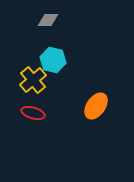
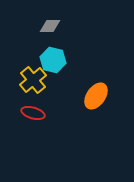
gray diamond: moved 2 px right, 6 px down
orange ellipse: moved 10 px up
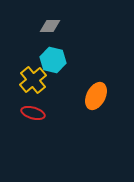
orange ellipse: rotated 8 degrees counterclockwise
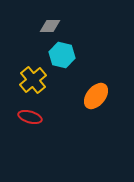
cyan hexagon: moved 9 px right, 5 px up
orange ellipse: rotated 12 degrees clockwise
red ellipse: moved 3 px left, 4 px down
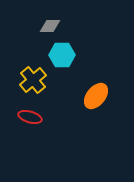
cyan hexagon: rotated 15 degrees counterclockwise
